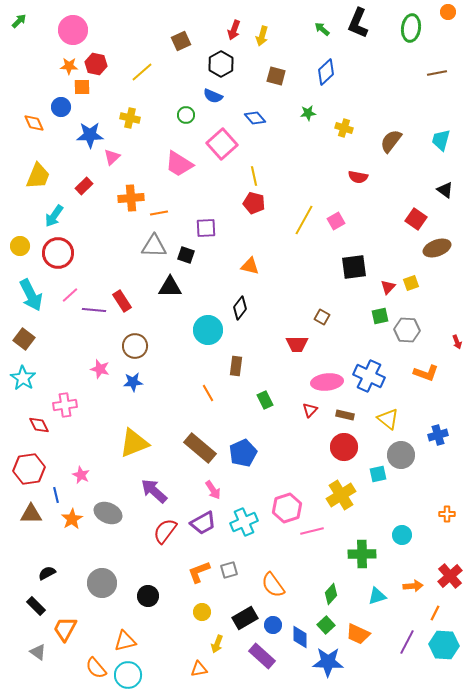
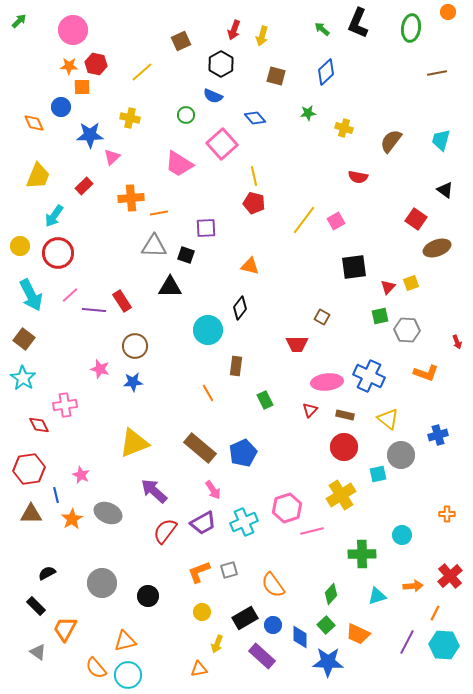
yellow line at (304, 220): rotated 8 degrees clockwise
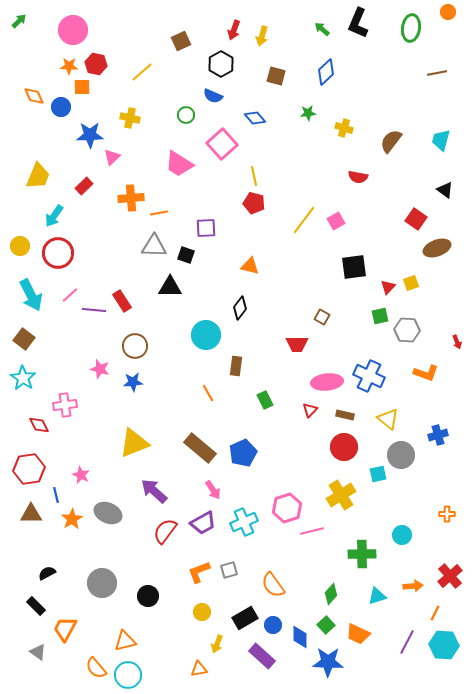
orange diamond at (34, 123): moved 27 px up
cyan circle at (208, 330): moved 2 px left, 5 px down
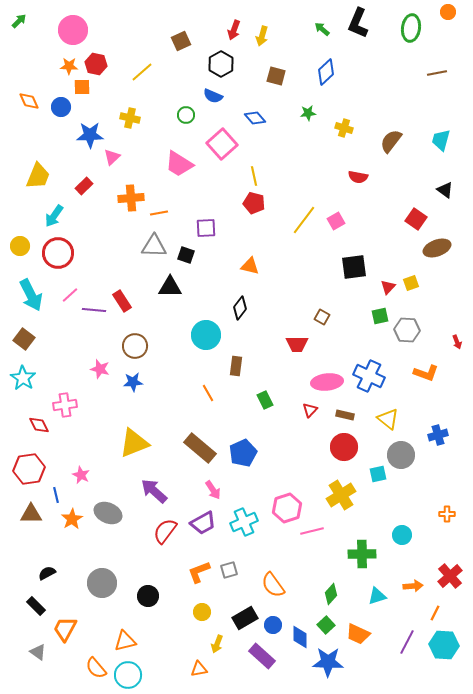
orange diamond at (34, 96): moved 5 px left, 5 px down
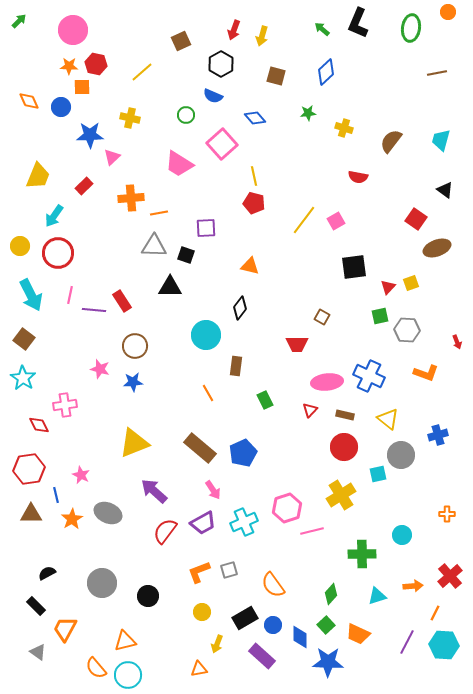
pink line at (70, 295): rotated 36 degrees counterclockwise
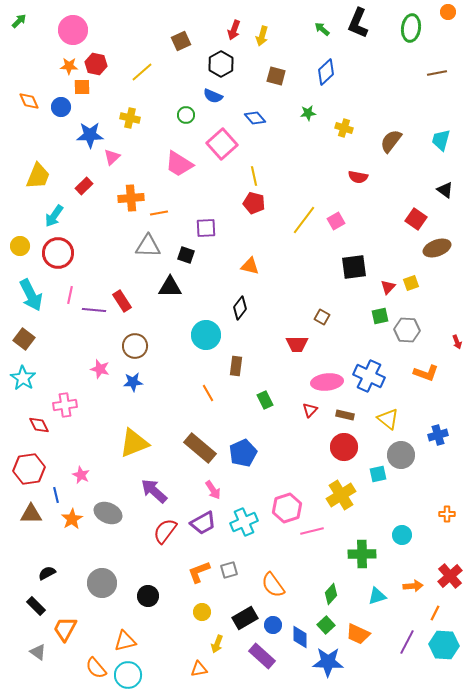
gray triangle at (154, 246): moved 6 px left
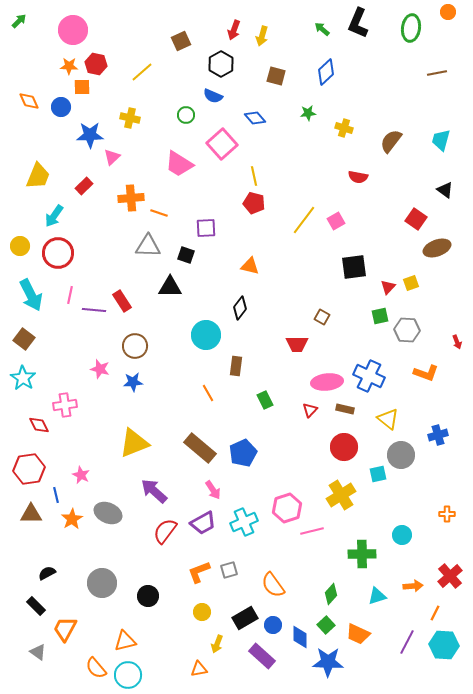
orange line at (159, 213): rotated 30 degrees clockwise
brown rectangle at (345, 415): moved 6 px up
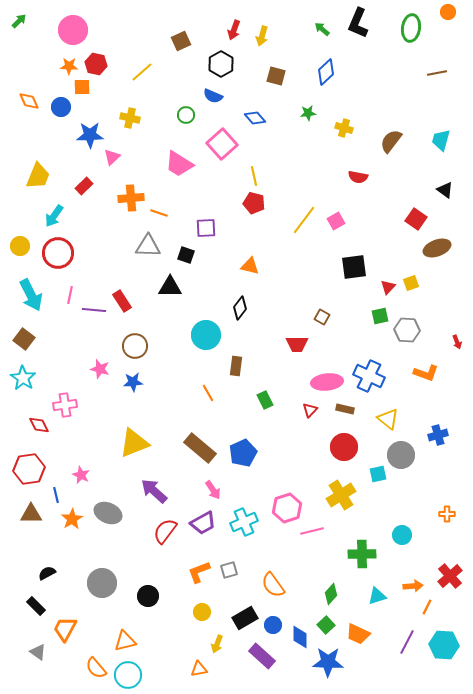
orange line at (435, 613): moved 8 px left, 6 px up
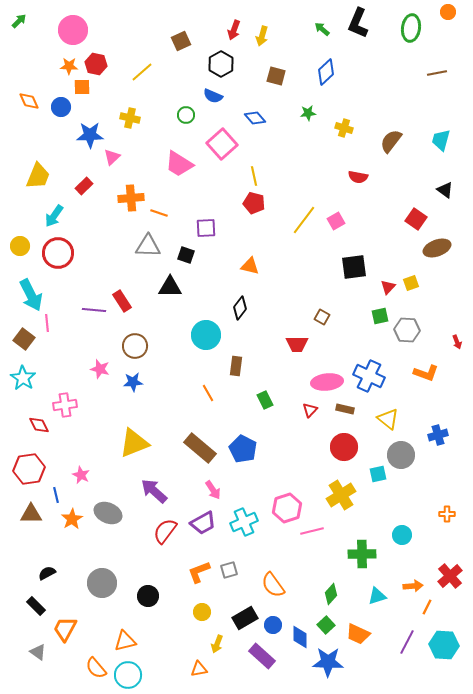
pink line at (70, 295): moved 23 px left, 28 px down; rotated 18 degrees counterclockwise
blue pentagon at (243, 453): moved 4 px up; rotated 20 degrees counterclockwise
